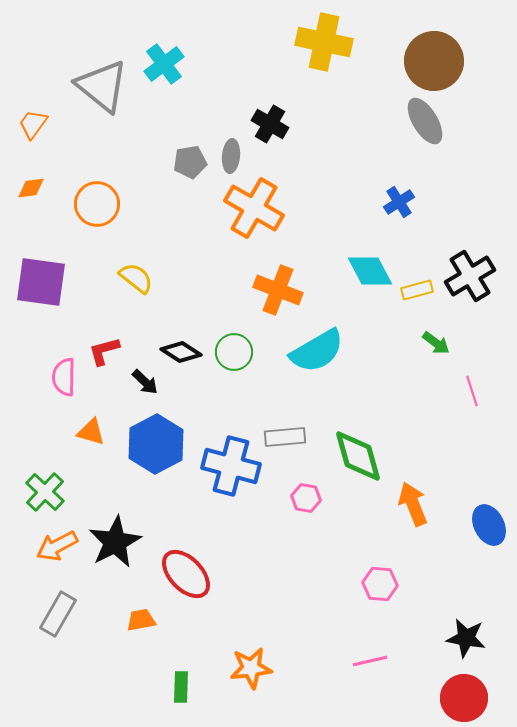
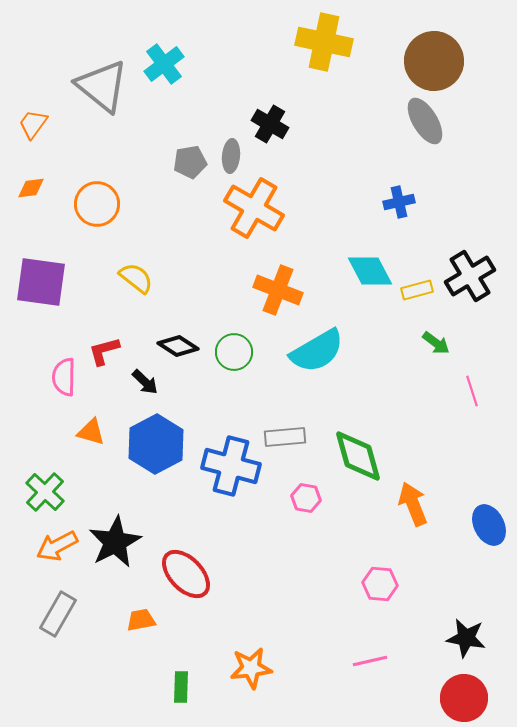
blue cross at (399, 202): rotated 20 degrees clockwise
black diamond at (181, 352): moved 3 px left, 6 px up
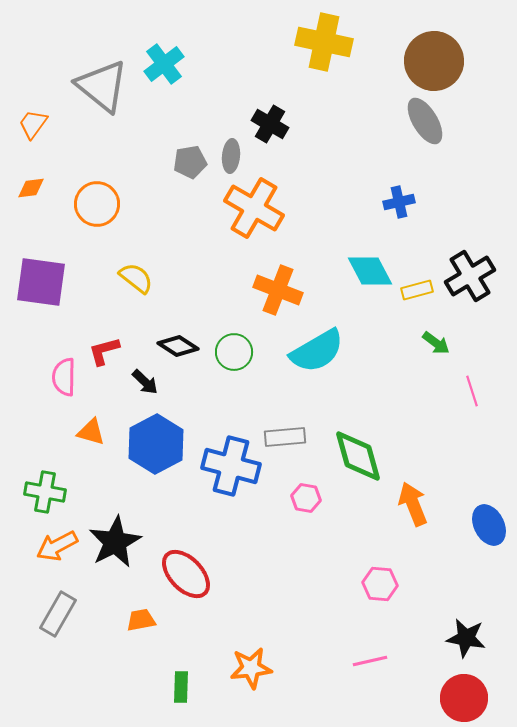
green cross at (45, 492): rotated 33 degrees counterclockwise
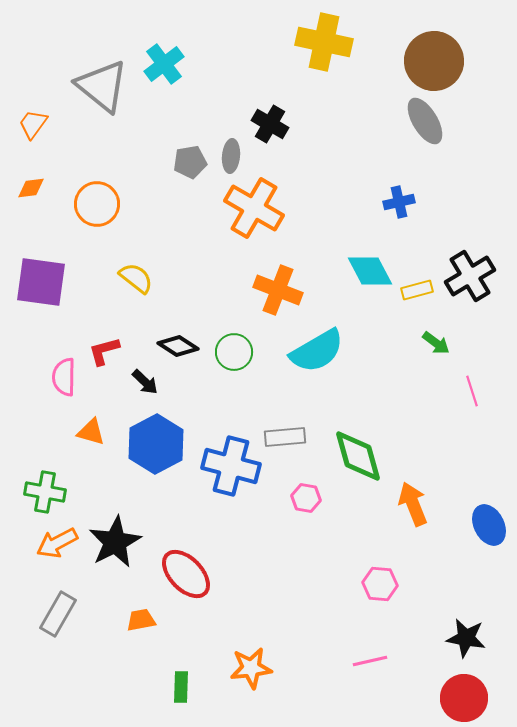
orange arrow at (57, 546): moved 3 px up
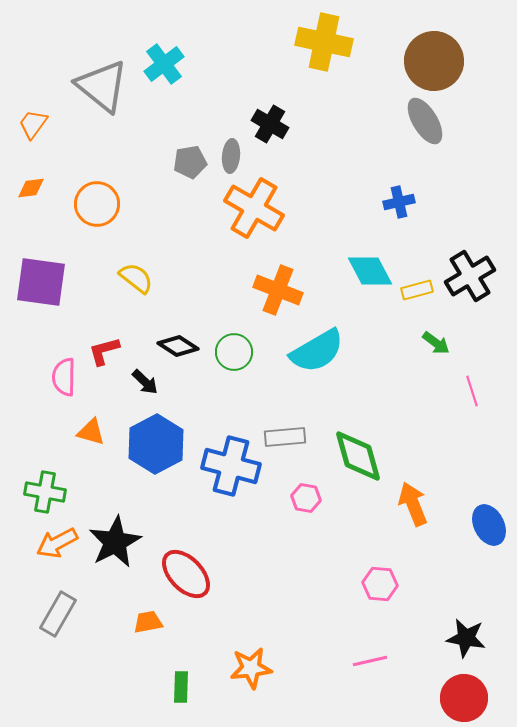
orange trapezoid at (141, 620): moved 7 px right, 2 px down
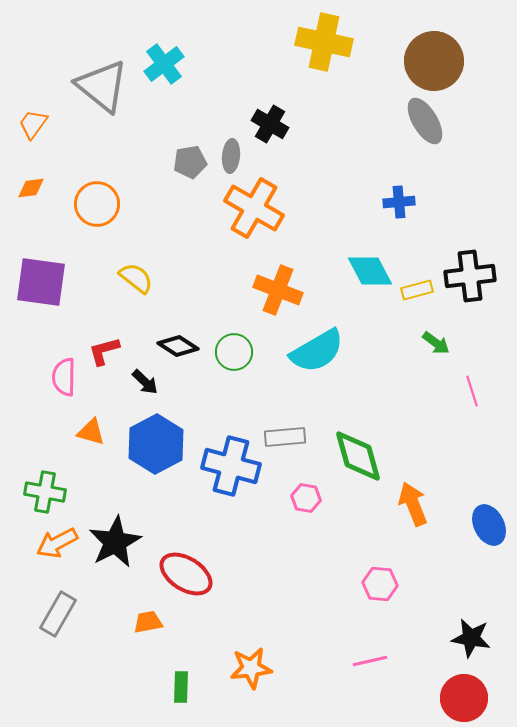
blue cross at (399, 202): rotated 8 degrees clockwise
black cross at (470, 276): rotated 24 degrees clockwise
red ellipse at (186, 574): rotated 14 degrees counterclockwise
black star at (466, 638): moved 5 px right
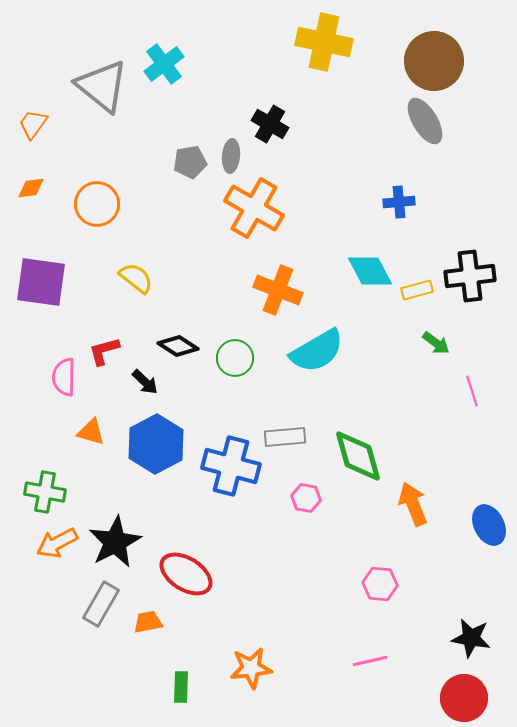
green circle at (234, 352): moved 1 px right, 6 px down
gray rectangle at (58, 614): moved 43 px right, 10 px up
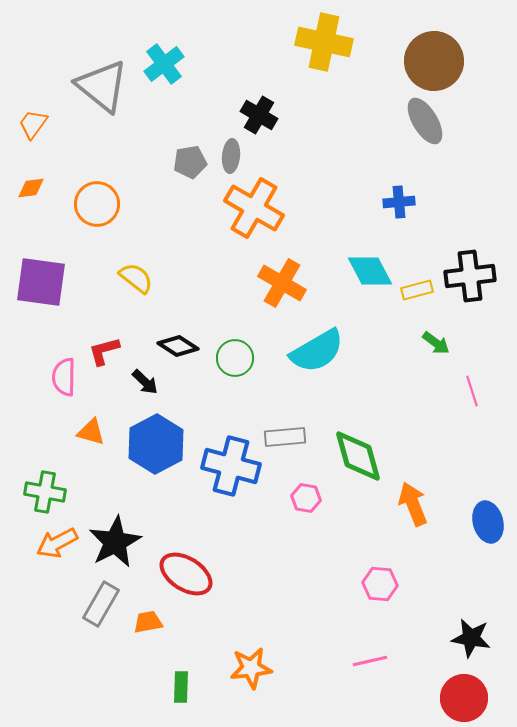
black cross at (270, 124): moved 11 px left, 9 px up
orange cross at (278, 290): moved 4 px right, 7 px up; rotated 9 degrees clockwise
blue ellipse at (489, 525): moved 1 px left, 3 px up; rotated 12 degrees clockwise
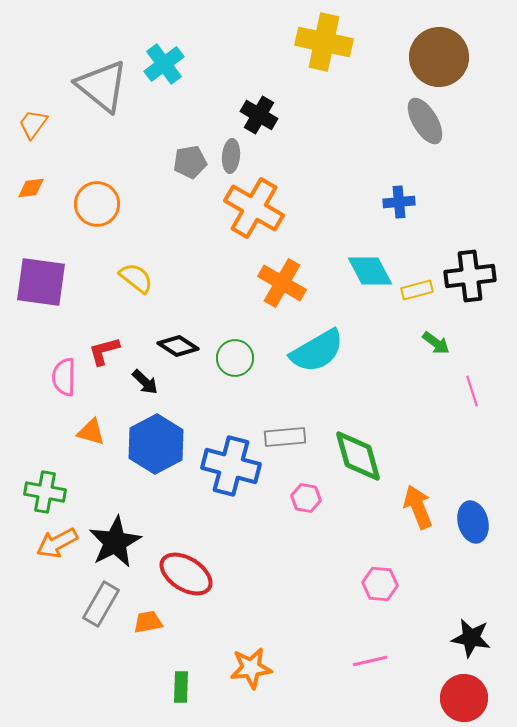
brown circle at (434, 61): moved 5 px right, 4 px up
orange arrow at (413, 504): moved 5 px right, 3 px down
blue ellipse at (488, 522): moved 15 px left
